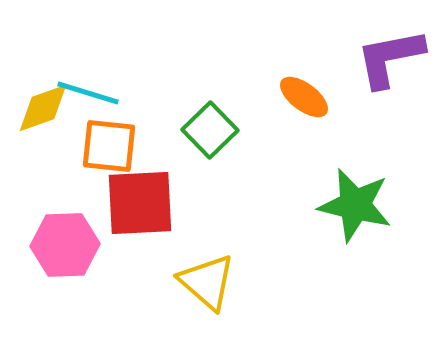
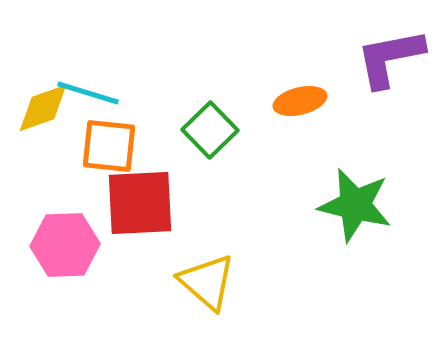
orange ellipse: moved 4 px left, 4 px down; rotated 51 degrees counterclockwise
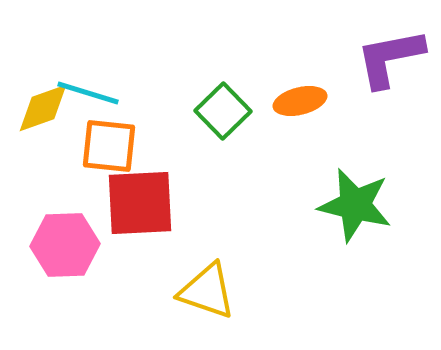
green square: moved 13 px right, 19 px up
yellow triangle: moved 9 px down; rotated 22 degrees counterclockwise
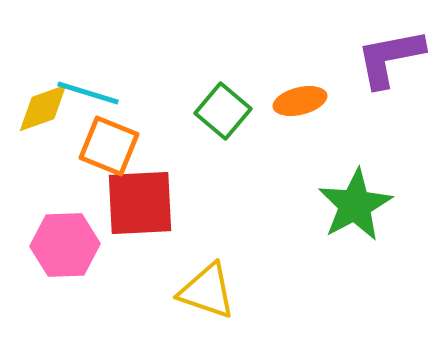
green square: rotated 6 degrees counterclockwise
orange square: rotated 16 degrees clockwise
green star: rotated 30 degrees clockwise
